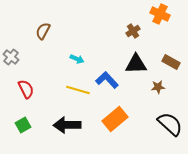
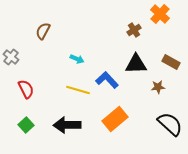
orange cross: rotated 18 degrees clockwise
brown cross: moved 1 px right, 1 px up
green square: moved 3 px right; rotated 14 degrees counterclockwise
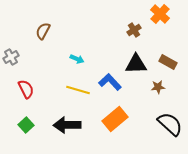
gray cross: rotated 21 degrees clockwise
brown rectangle: moved 3 px left
blue L-shape: moved 3 px right, 2 px down
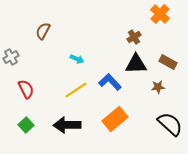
brown cross: moved 7 px down
yellow line: moved 2 px left; rotated 50 degrees counterclockwise
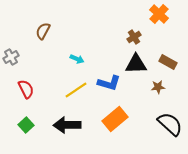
orange cross: moved 1 px left
blue L-shape: moved 1 px left, 1 px down; rotated 150 degrees clockwise
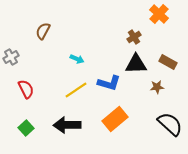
brown star: moved 1 px left
green square: moved 3 px down
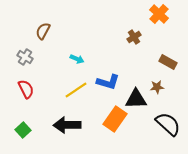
gray cross: moved 14 px right; rotated 28 degrees counterclockwise
black triangle: moved 35 px down
blue L-shape: moved 1 px left, 1 px up
orange rectangle: rotated 15 degrees counterclockwise
black semicircle: moved 2 px left
green square: moved 3 px left, 2 px down
